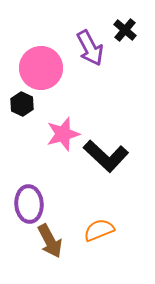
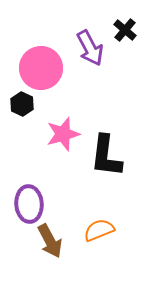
black L-shape: rotated 54 degrees clockwise
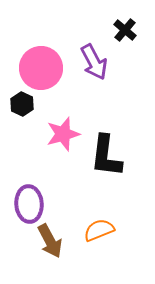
purple arrow: moved 4 px right, 14 px down
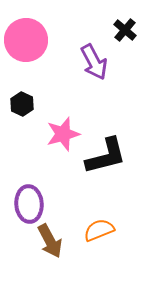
pink circle: moved 15 px left, 28 px up
black L-shape: rotated 111 degrees counterclockwise
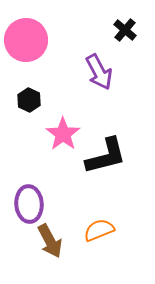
purple arrow: moved 5 px right, 10 px down
black hexagon: moved 7 px right, 4 px up
pink star: rotated 20 degrees counterclockwise
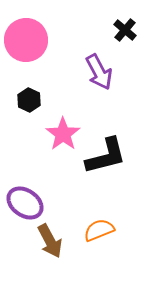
purple ellipse: moved 4 px left, 1 px up; rotated 51 degrees counterclockwise
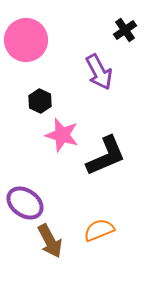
black cross: rotated 15 degrees clockwise
black hexagon: moved 11 px right, 1 px down
pink star: moved 1 px left, 1 px down; rotated 20 degrees counterclockwise
black L-shape: rotated 9 degrees counterclockwise
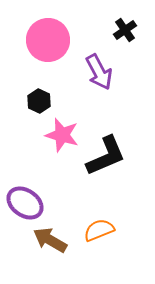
pink circle: moved 22 px right
black hexagon: moved 1 px left
brown arrow: moved 1 px up; rotated 148 degrees clockwise
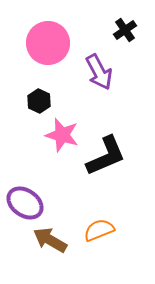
pink circle: moved 3 px down
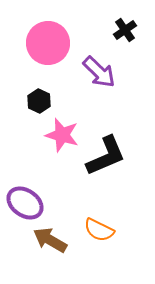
purple arrow: rotated 18 degrees counterclockwise
orange semicircle: rotated 132 degrees counterclockwise
